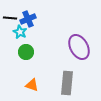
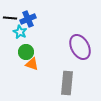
purple ellipse: moved 1 px right
orange triangle: moved 21 px up
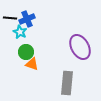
blue cross: moved 1 px left
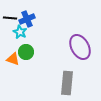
orange triangle: moved 19 px left, 5 px up
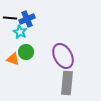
purple ellipse: moved 17 px left, 9 px down
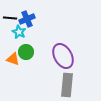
cyan star: moved 1 px left
gray rectangle: moved 2 px down
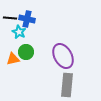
blue cross: rotated 35 degrees clockwise
orange triangle: rotated 32 degrees counterclockwise
